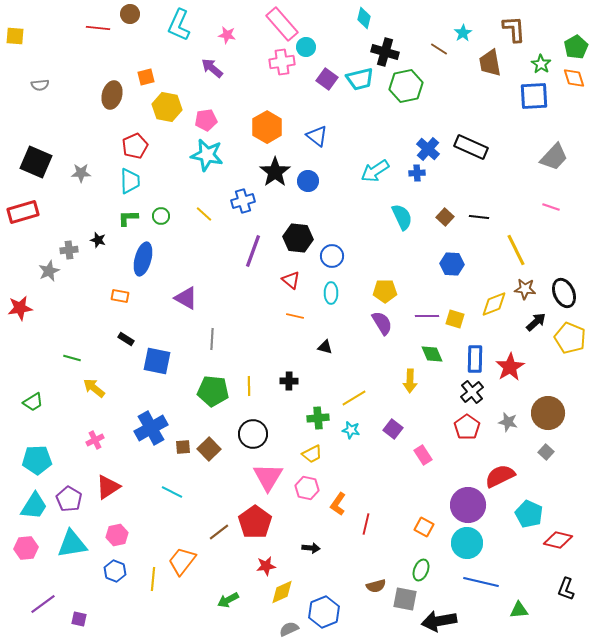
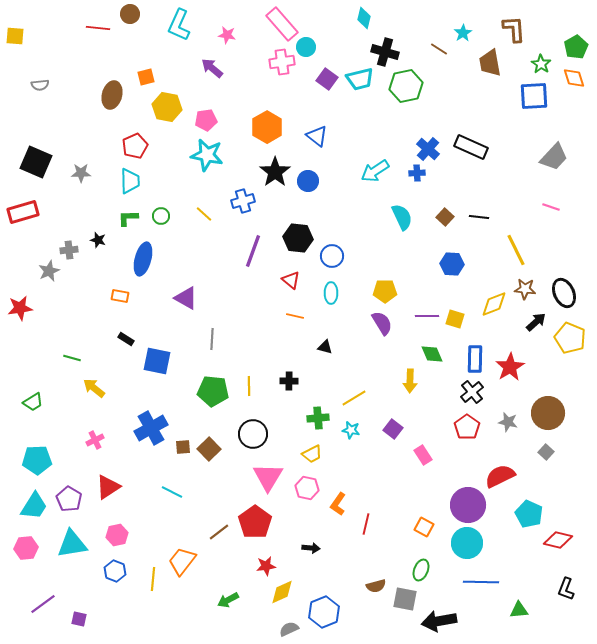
blue line at (481, 582): rotated 12 degrees counterclockwise
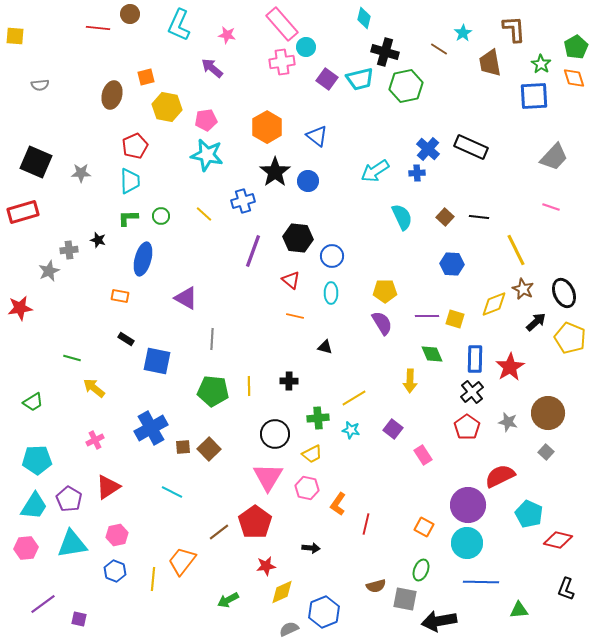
brown star at (525, 289): moved 2 px left; rotated 20 degrees clockwise
black circle at (253, 434): moved 22 px right
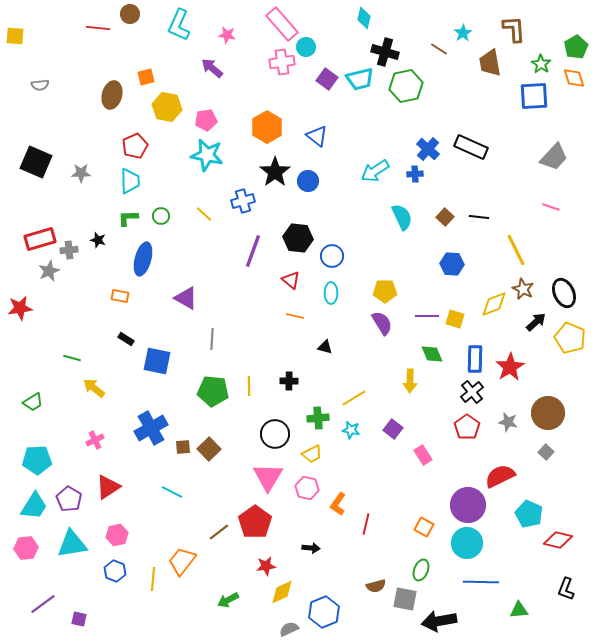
blue cross at (417, 173): moved 2 px left, 1 px down
red rectangle at (23, 212): moved 17 px right, 27 px down
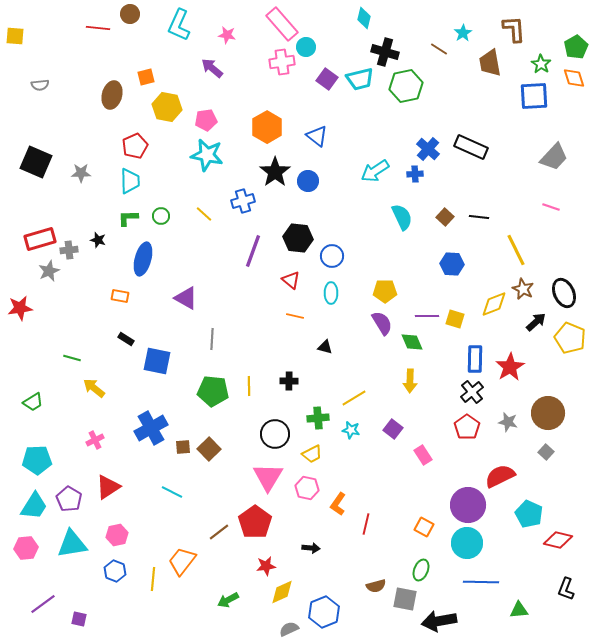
green diamond at (432, 354): moved 20 px left, 12 px up
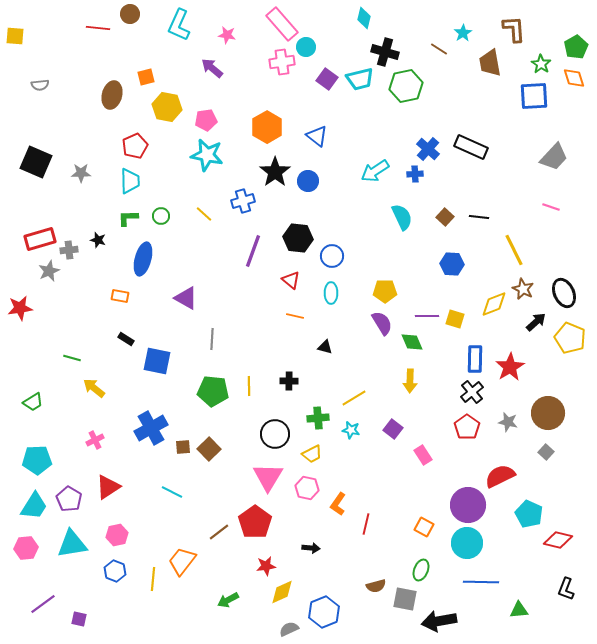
yellow line at (516, 250): moved 2 px left
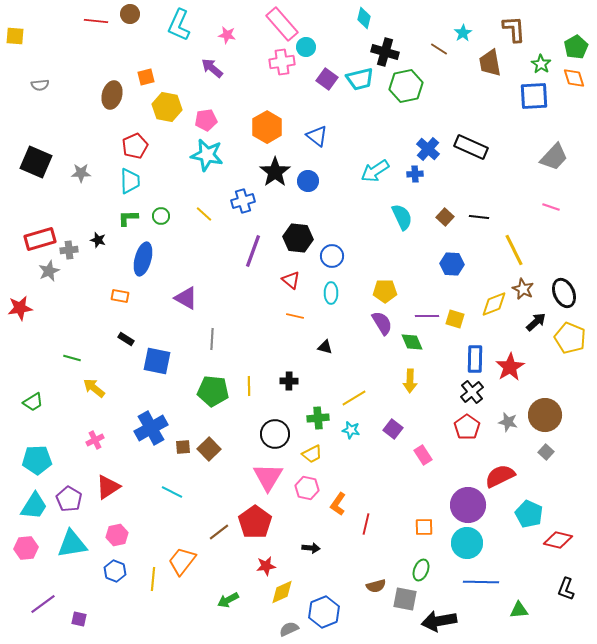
red line at (98, 28): moved 2 px left, 7 px up
brown circle at (548, 413): moved 3 px left, 2 px down
orange square at (424, 527): rotated 30 degrees counterclockwise
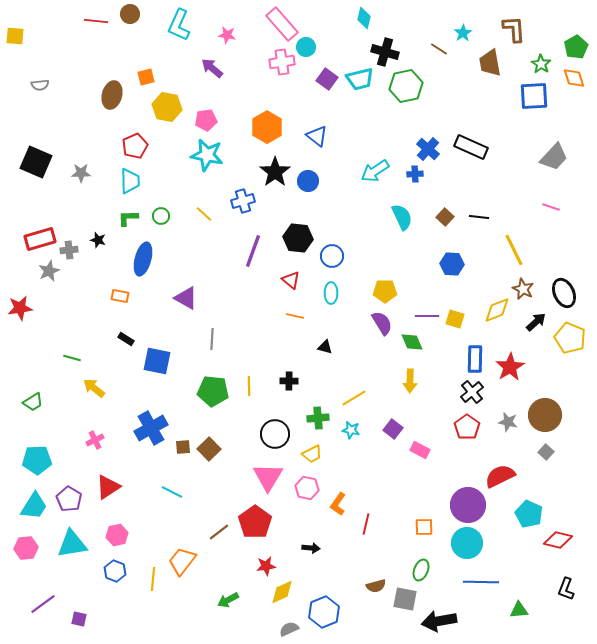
yellow diamond at (494, 304): moved 3 px right, 6 px down
pink rectangle at (423, 455): moved 3 px left, 5 px up; rotated 30 degrees counterclockwise
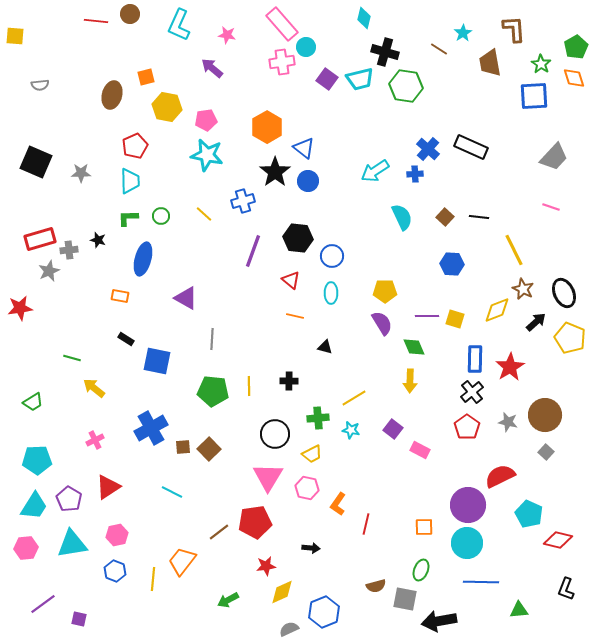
green hexagon at (406, 86): rotated 20 degrees clockwise
blue triangle at (317, 136): moved 13 px left, 12 px down
green diamond at (412, 342): moved 2 px right, 5 px down
red pentagon at (255, 522): rotated 28 degrees clockwise
